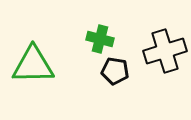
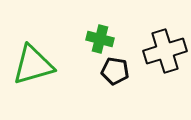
green triangle: rotated 15 degrees counterclockwise
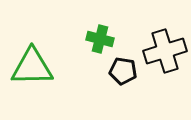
green triangle: moved 1 px left, 2 px down; rotated 15 degrees clockwise
black pentagon: moved 8 px right
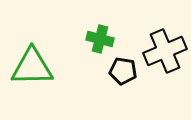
black cross: rotated 6 degrees counterclockwise
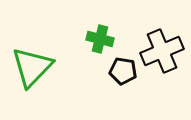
black cross: moved 3 px left
green triangle: rotated 45 degrees counterclockwise
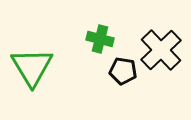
black cross: moved 1 px left, 1 px up; rotated 21 degrees counterclockwise
green triangle: rotated 15 degrees counterclockwise
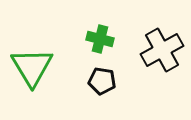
black cross: moved 1 px right; rotated 15 degrees clockwise
black pentagon: moved 21 px left, 10 px down
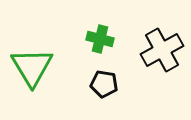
black pentagon: moved 2 px right, 3 px down
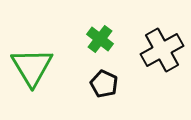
green cross: rotated 24 degrees clockwise
black pentagon: rotated 16 degrees clockwise
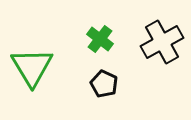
black cross: moved 8 px up
